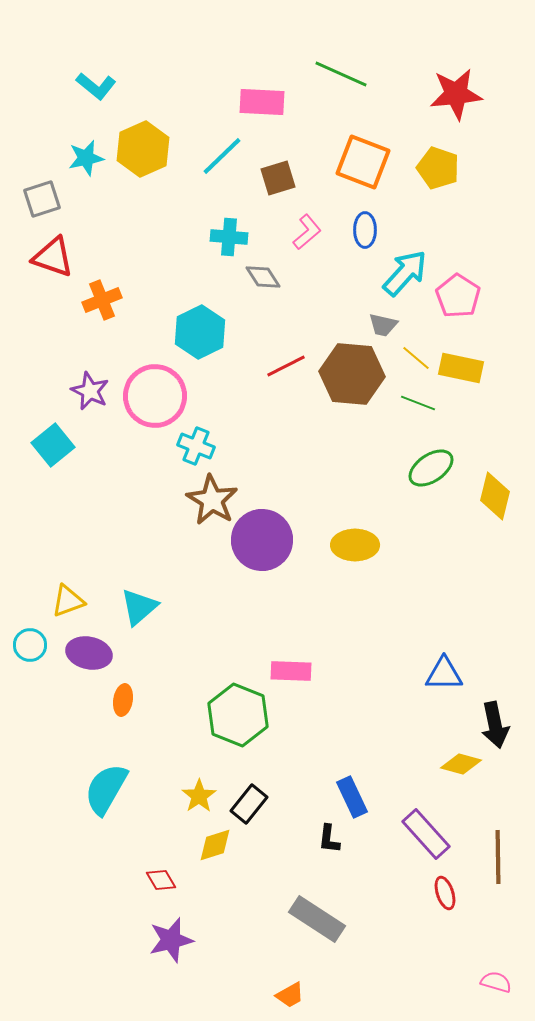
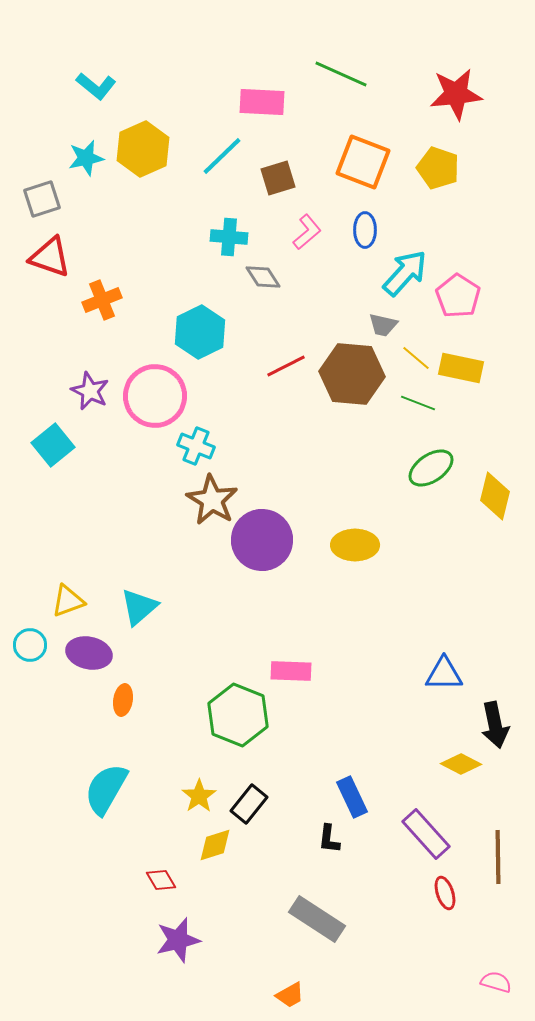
red triangle at (53, 257): moved 3 px left
yellow diamond at (461, 764): rotated 12 degrees clockwise
purple star at (171, 940): moved 7 px right
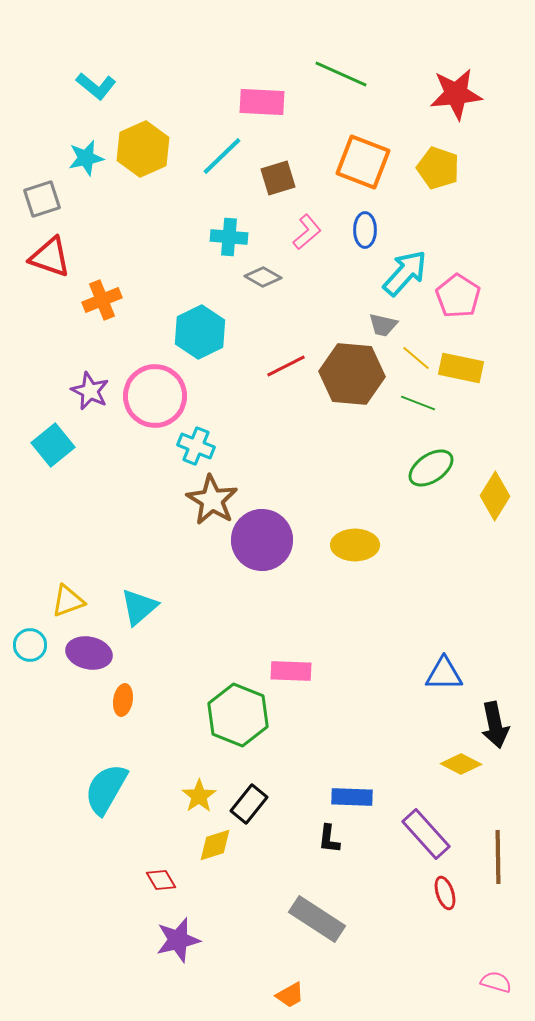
gray diamond at (263, 277): rotated 27 degrees counterclockwise
yellow diamond at (495, 496): rotated 18 degrees clockwise
blue rectangle at (352, 797): rotated 63 degrees counterclockwise
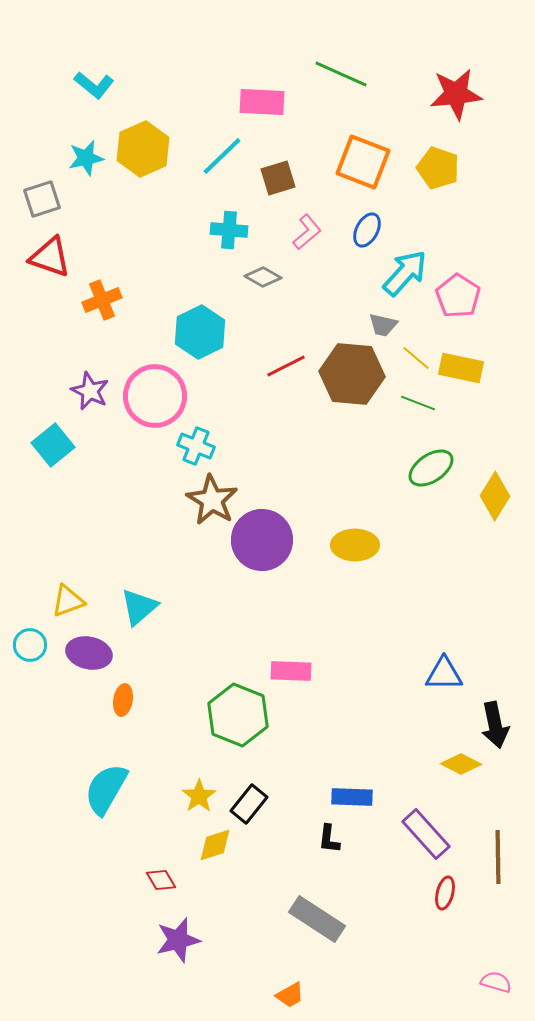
cyan L-shape at (96, 86): moved 2 px left, 1 px up
blue ellipse at (365, 230): moved 2 px right; rotated 28 degrees clockwise
cyan cross at (229, 237): moved 7 px up
red ellipse at (445, 893): rotated 32 degrees clockwise
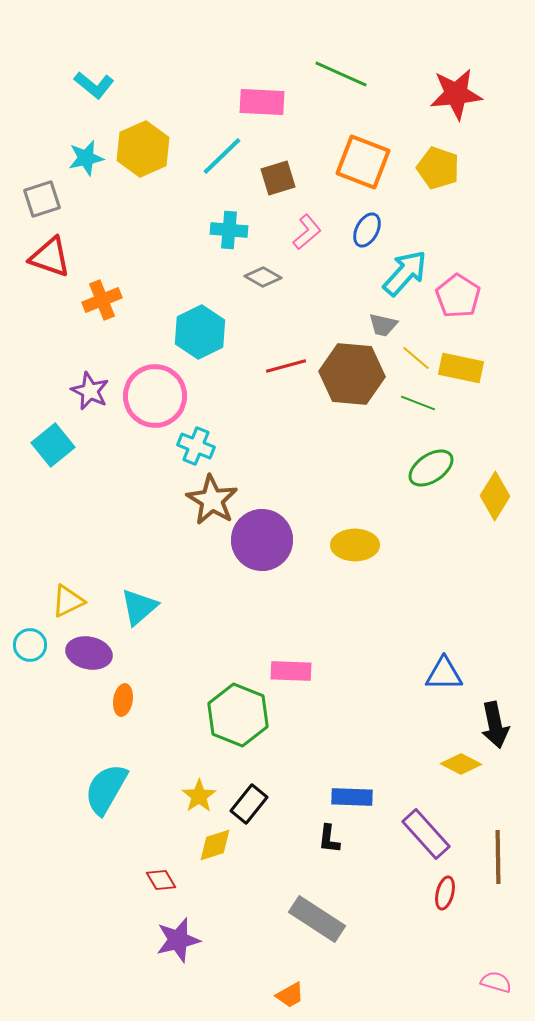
red line at (286, 366): rotated 12 degrees clockwise
yellow triangle at (68, 601): rotated 6 degrees counterclockwise
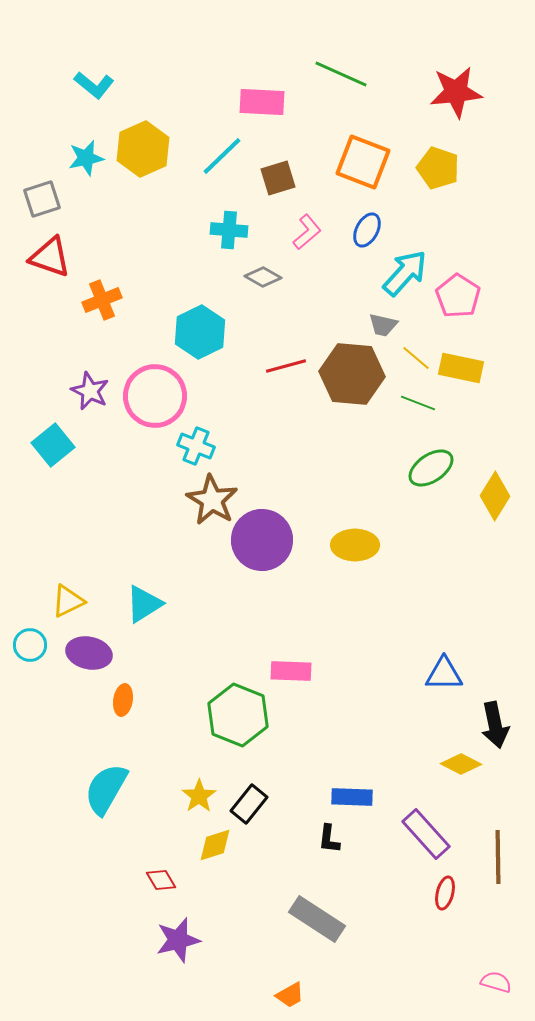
red star at (456, 94): moved 2 px up
cyan triangle at (139, 607): moved 5 px right, 3 px up; rotated 9 degrees clockwise
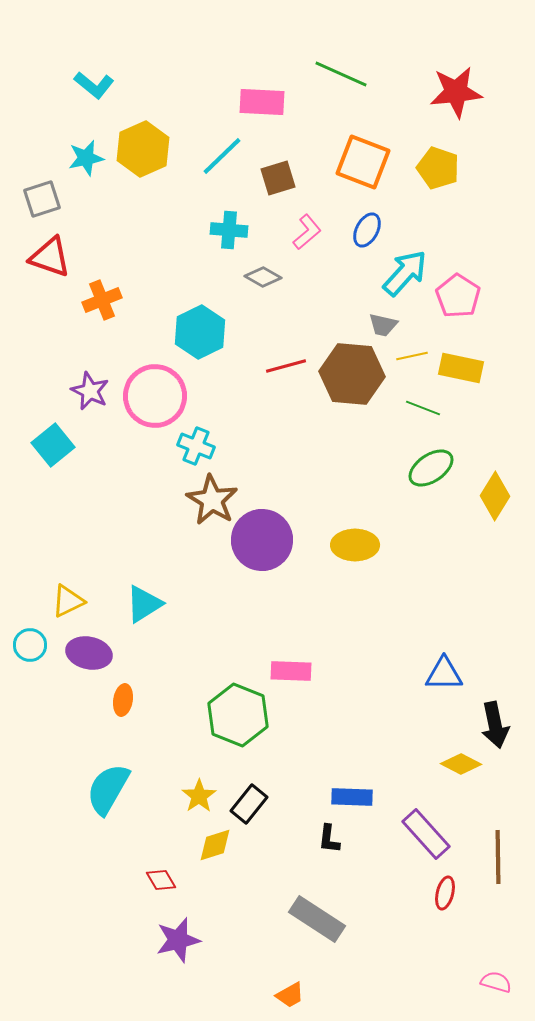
yellow line at (416, 358): moved 4 px left, 2 px up; rotated 52 degrees counterclockwise
green line at (418, 403): moved 5 px right, 5 px down
cyan semicircle at (106, 789): moved 2 px right
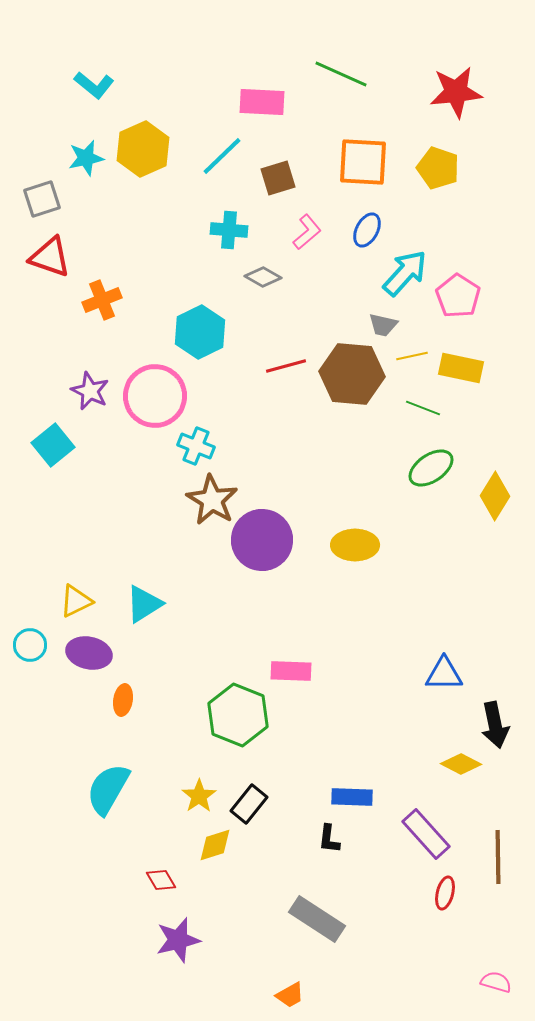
orange square at (363, 162): rotated 18 degrees counterclockwise
yellow triangle at (68, 601): moved 8 px right
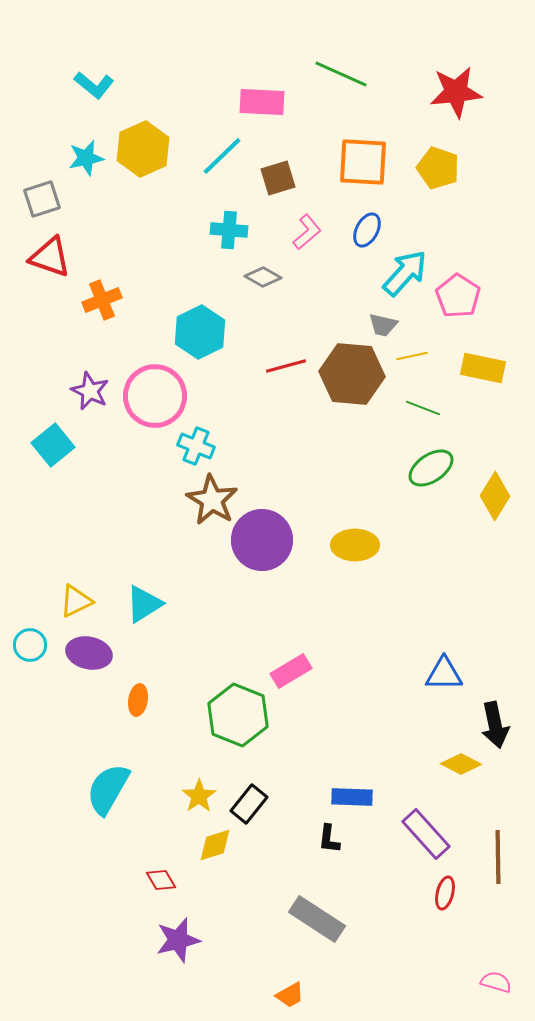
yellow rectangle at (461, 368): moved 22 px right
pink rectangle at (291, 671): rotated 33 degrees counterclockwise
orange ellipse at (123, 700): moved 15 px right
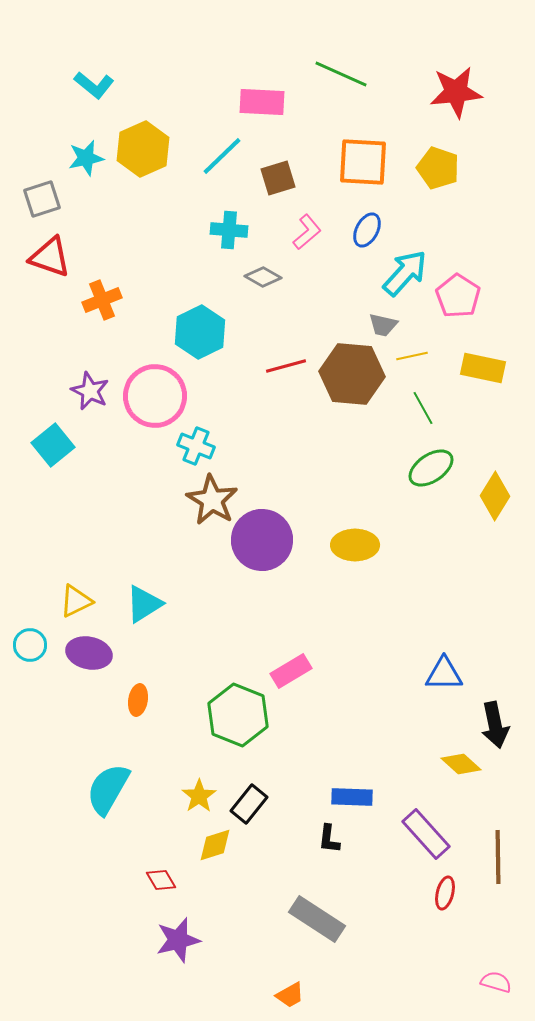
green line at (423, 408): rotated 40 degrees clockwise
yellow diamond at (461, 764): rotated 15 degrees clockwise
